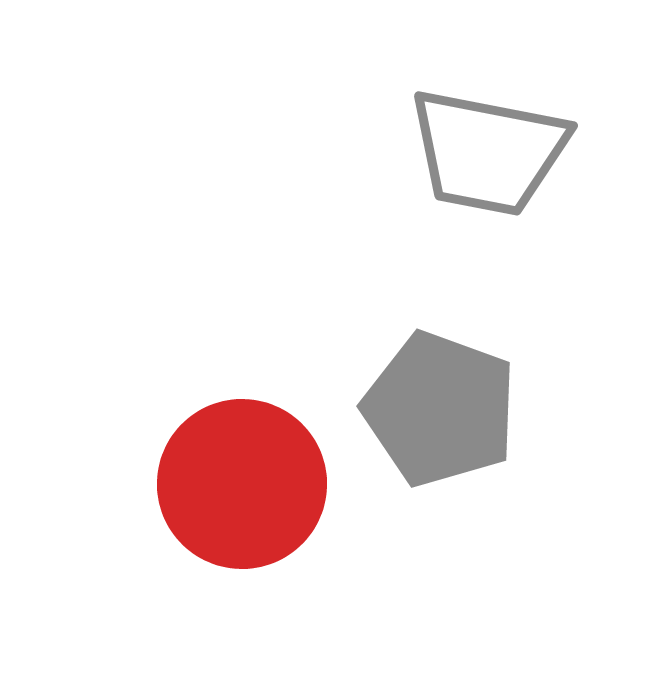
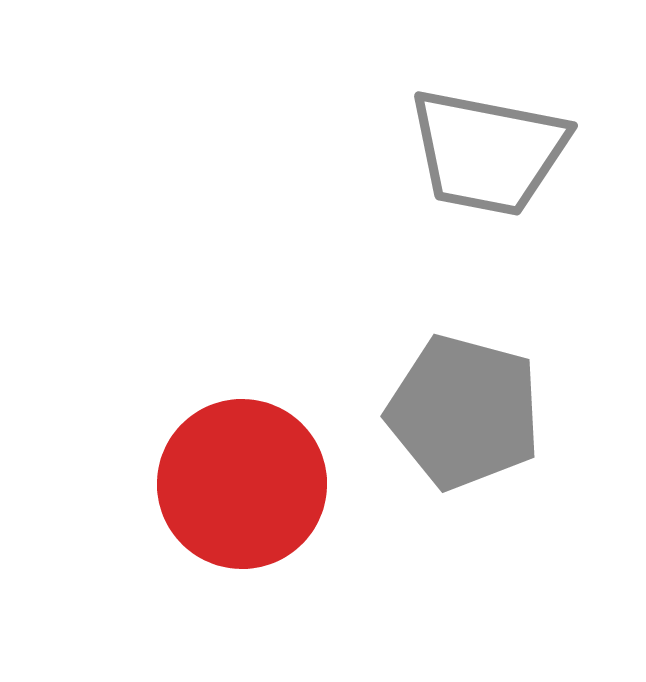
gray pentagon: moved 24 px right, 3 px down; rotated 5 degrees counterclockwise
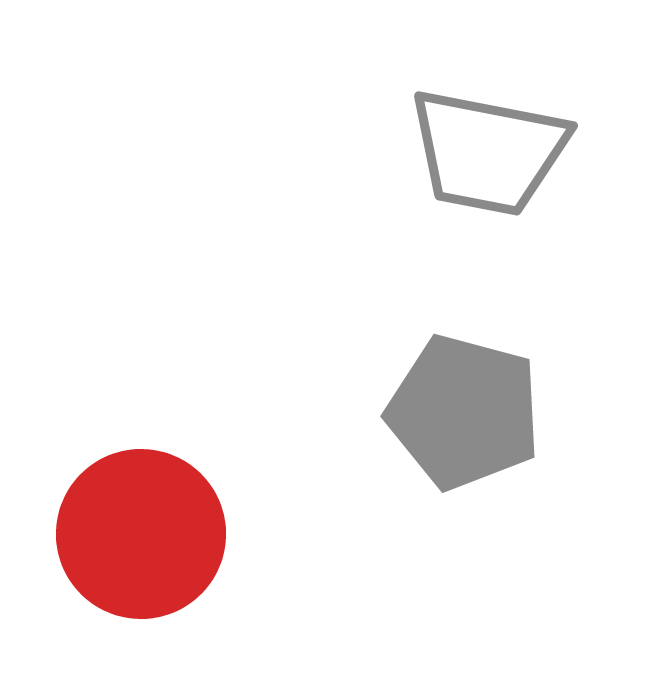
red circle: moved 101 px left, 50 px down
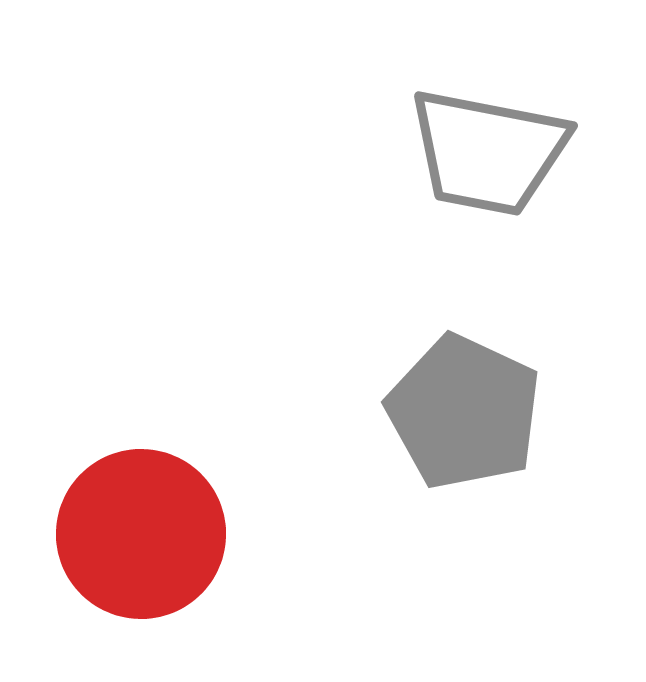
gray pentagon: rotated 10 degrees clockwise
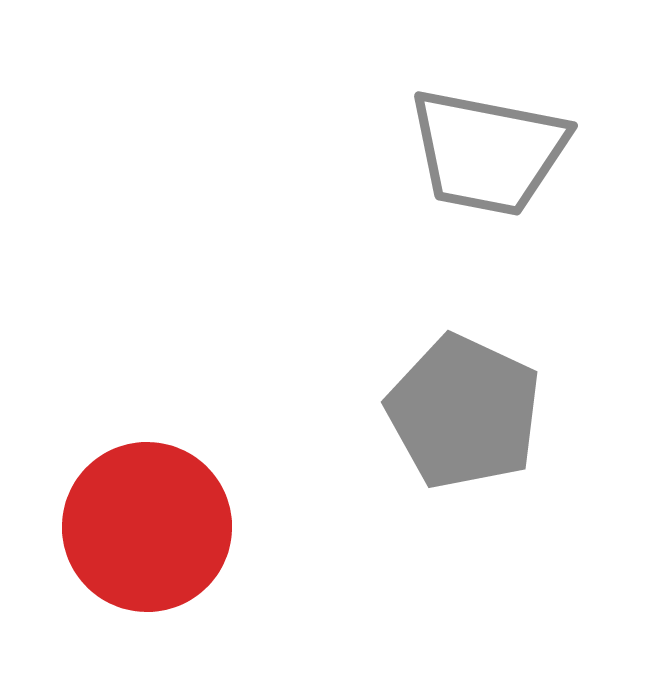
red circle: moved 6 px right, 7 px up
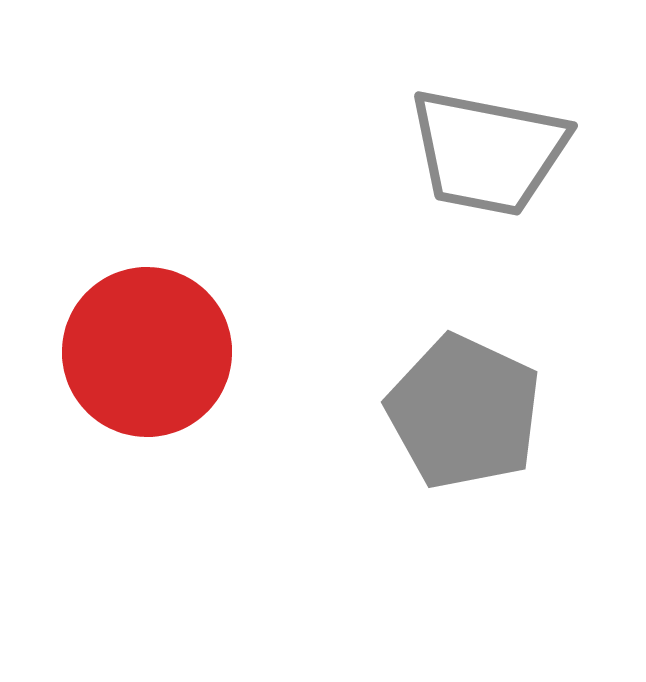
red circle: moved 175 px up
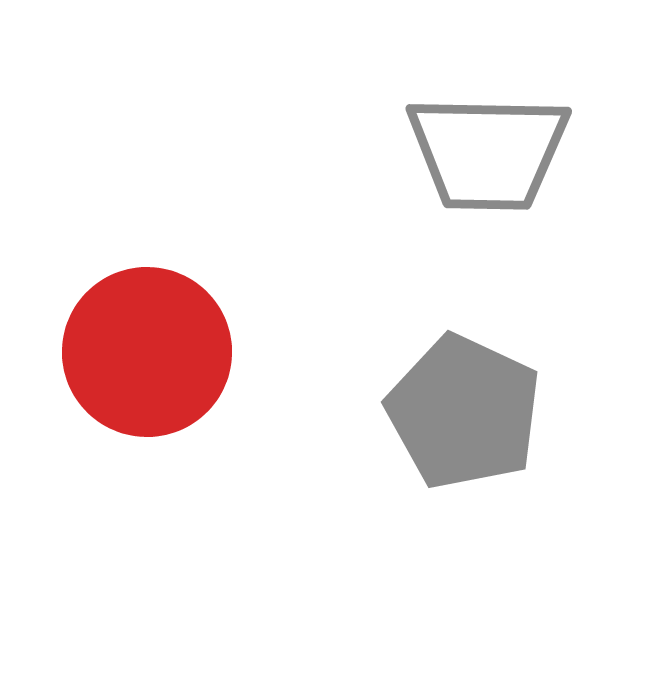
gray trapezoid: rotated 10 degrees counterclockwise
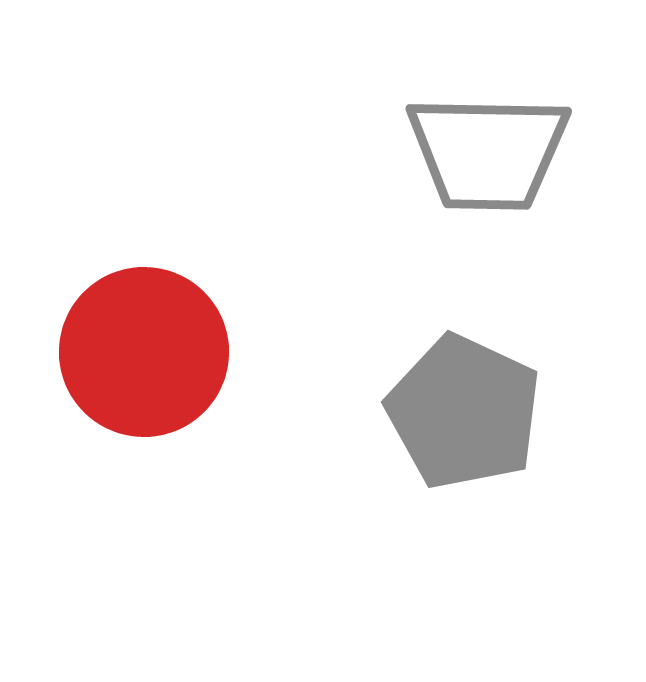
red circle: moved 3 px left
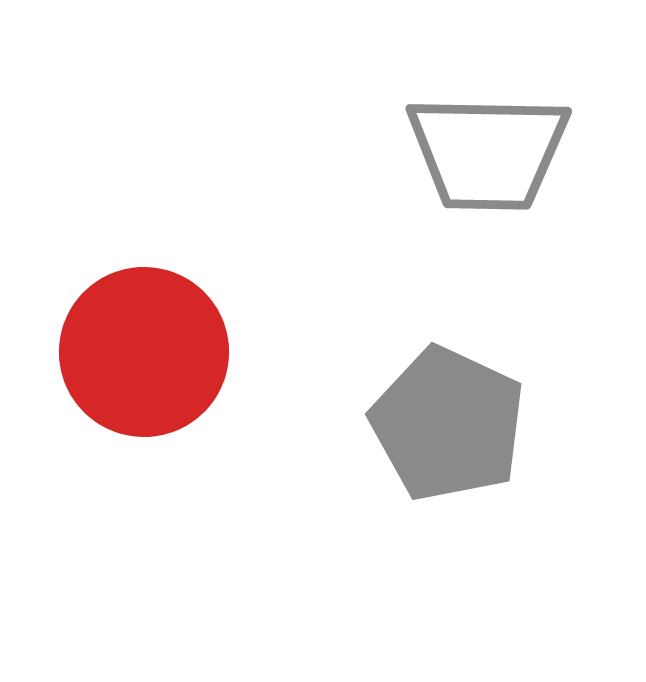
gray pentagon: moved 16 px left, 12 px down
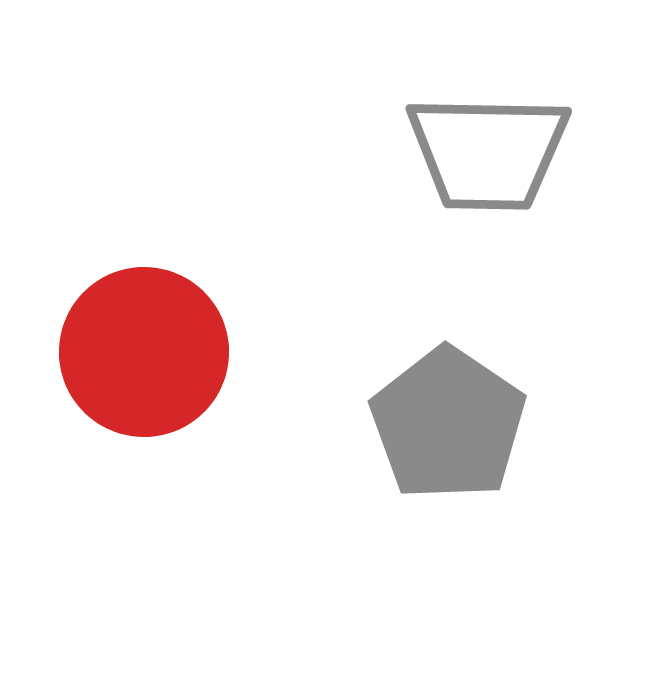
gray pentagon: rotated 9 degrees clockwise
